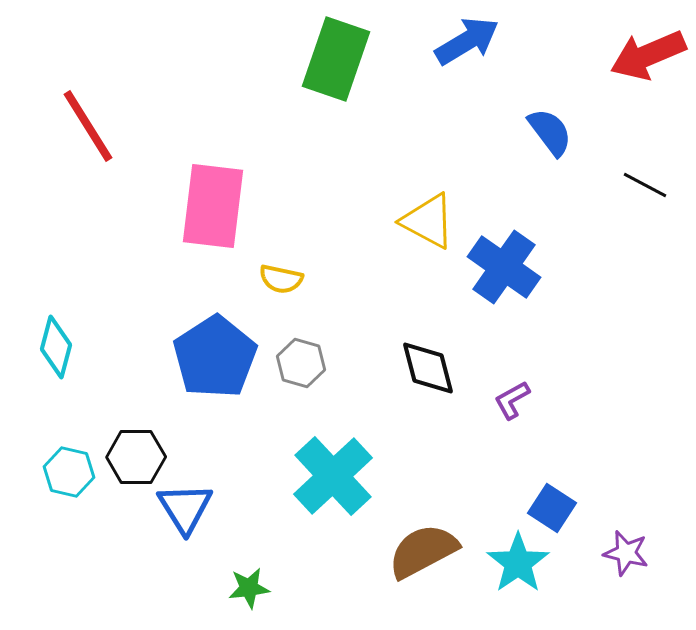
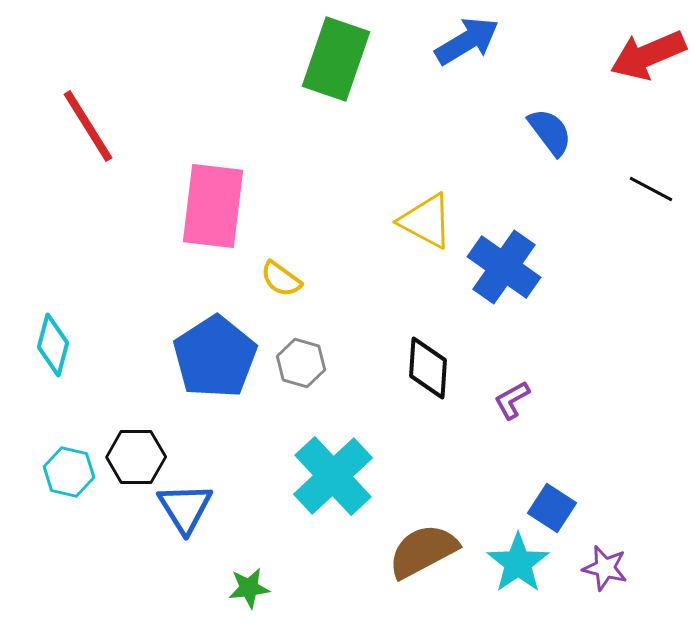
black line: moved 6 px right, 4 px down
yellow triangle: moved 2 px left
yellow semicircle: rotated 24 degrees clockwise
cyan diamond: moved 3 px left, 2 px up
black diamond: rotated 18 degrees clockwise
purple star: moved 21 px left, 15 px down
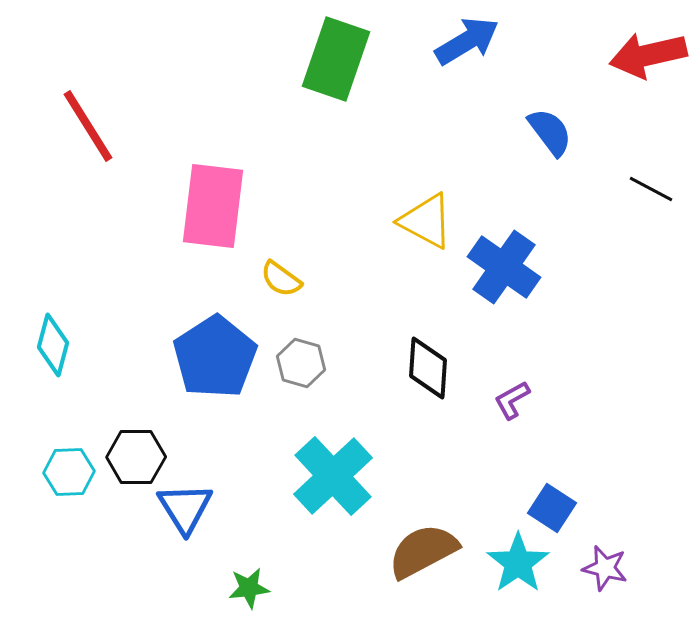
red arrow: rotated 10 degrees clockwise
cyan hexagon: rotated 15 degrees counterclockwise
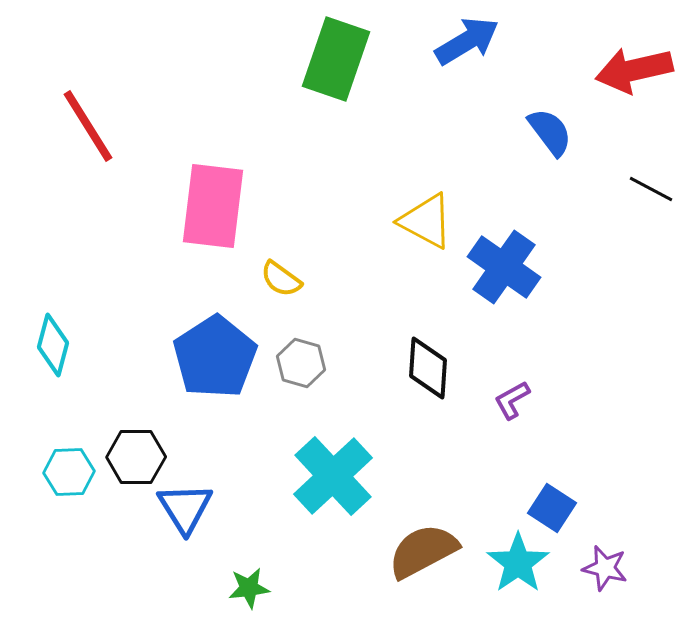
red arrow: moved 14 px left, 15 px down
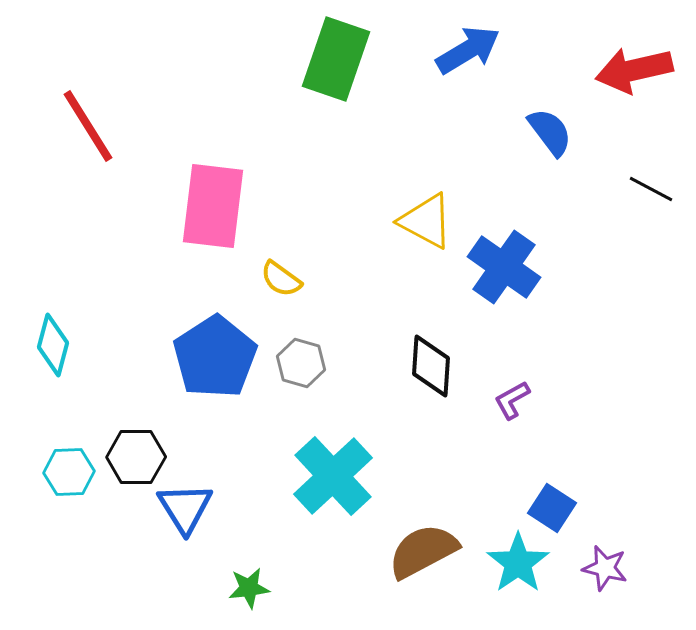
blue arrow: moved 1 px right, 9 px down
black diamond: moved 3 px right, 2 px up
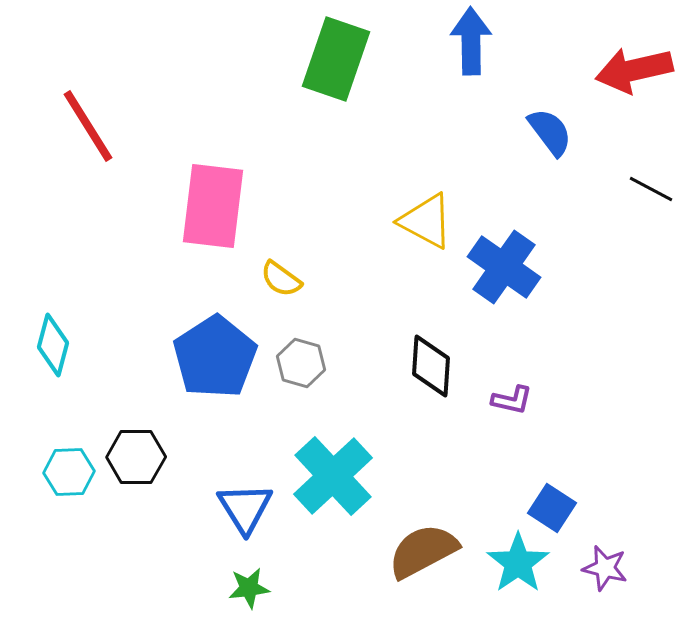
blue arrow: moved 3 px right, 9 px up; rotated 60 degrees counterclockwise
purple L-shape: rotated 138 degrees counterclockwise
blue triangle: moved 60 px right
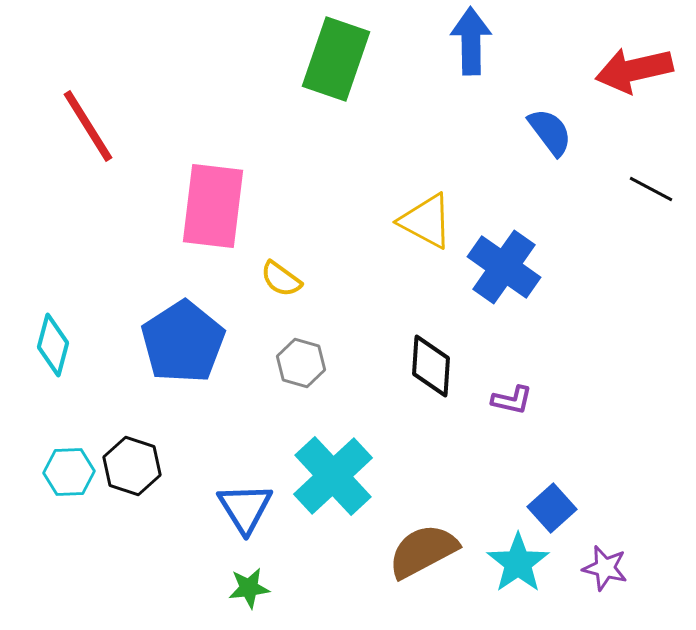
blue pentagon: moved 32 px left, 15 px up
black hexagon: moved 4 px left, 9 px down; rotated 18 degrees clockwise
blue square: rotated 15 degrees clockwise
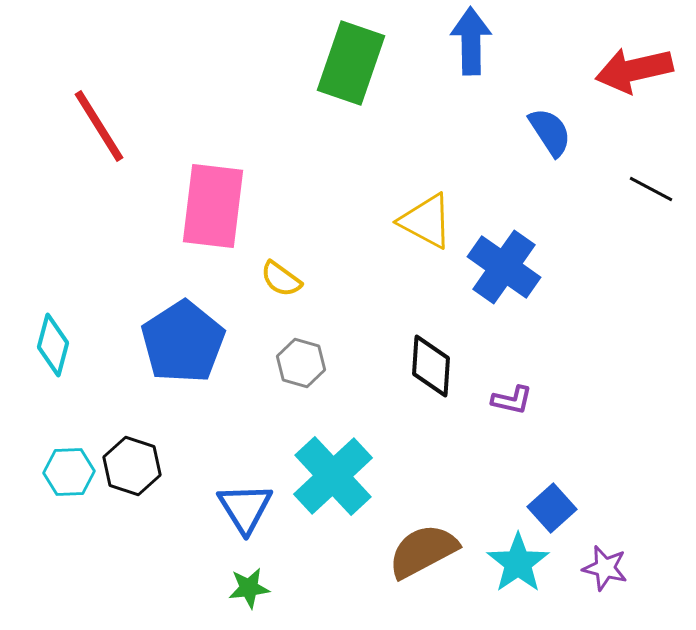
green rectangle: moved 15 px right, 4 px down
red line: moved 11 px right
blue semicircle: rotated 4 degrees clockwise
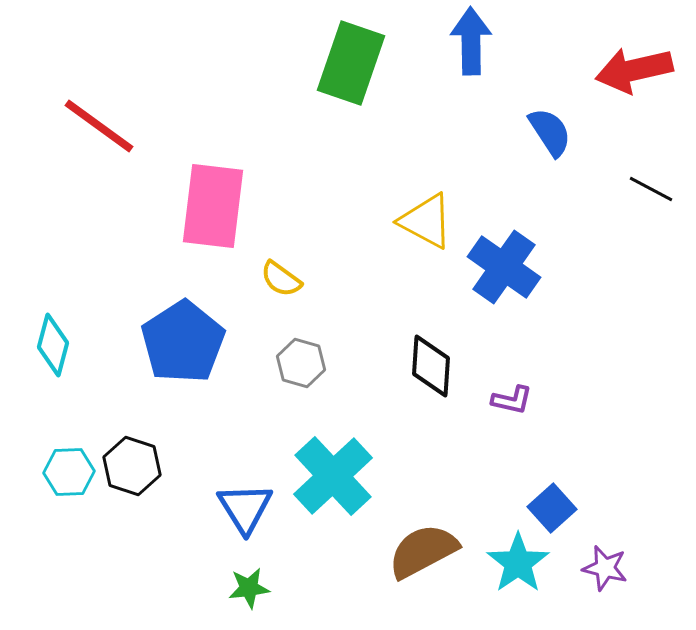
red line: rotated 22 degrees counterclockwise
